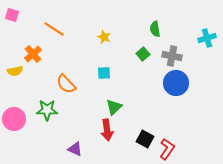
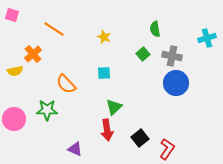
black square: moved 5 px left, 1 px up; rotated 24 degrees clockwise
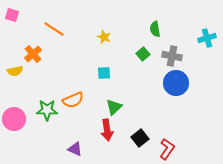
orange semicircle: moved 7 px right, 16 px down; rotated 70 degrees counterclockwise
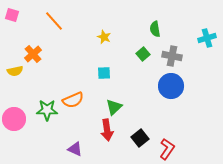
orange line: moved 8 px up; rotated 15 degrees clockwise
blue circle: moved 5 px left, 3 px down
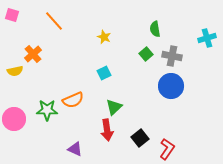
green square: moved 3 px right
cyan square: rotated 24 degrees counterclockwise
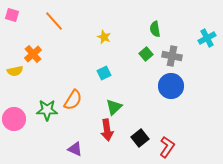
cyan cross: rotated 12 degrees counterclockwise
orange semicircle: rotated 35 degrees counterclockwise
red L-shape: moved 2 px up
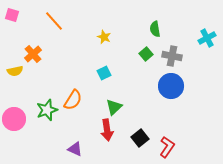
green star: rotated 20 degrees counterclockwise
